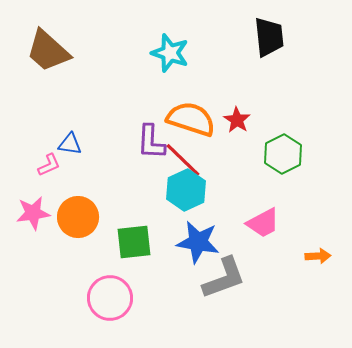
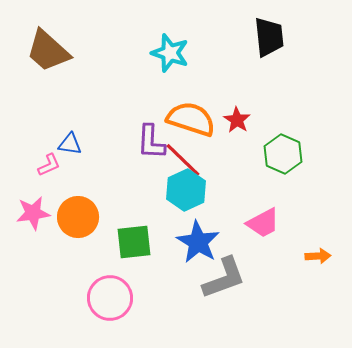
green hexagon: rotated 9 degrees counterclockwise
blue star: rotated 21 degrees clockwise
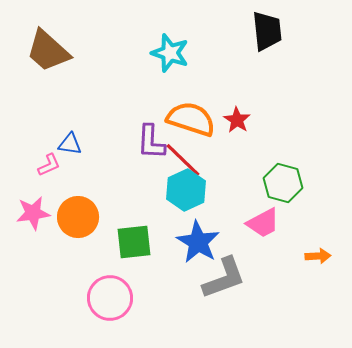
black trapezoid: moved 2 px left, 6 px up
green hexagon: moved 29 px down; rotated 9 degrees counterclockwise
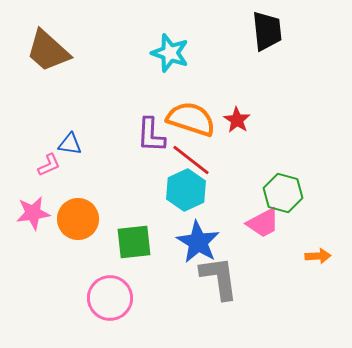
purple L-shape: moved 7 px up
red line: moved 8 px right; rotated 6 degrees counterclockwise
green hexagon: moved 10 px down
orange circle: moved 2 px down
gray L-shape: moved 5 px left; rotated 78 degrees counterclockwise
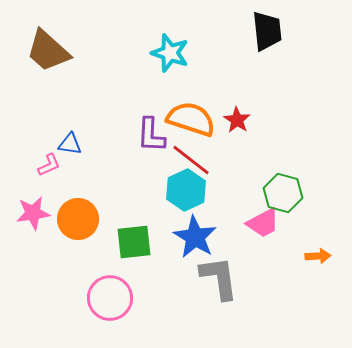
blue star: moved 3 px left, 5 px up
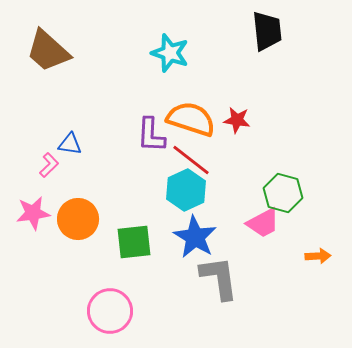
red star: rotated 24 degrees counterclockwise
pink L-shape: rotated 20 degrees counterclockwise
pink circle: moved 13 px down
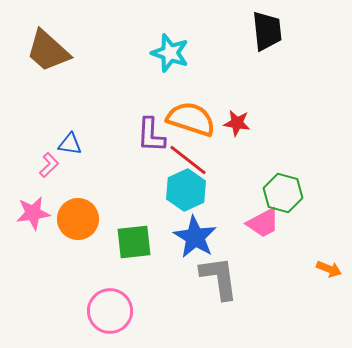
red star: moved 3 px down
red line: moved 3 px left
orange arrow: moved 11 px right, 13 px down; rotated 25 degrees clockwise
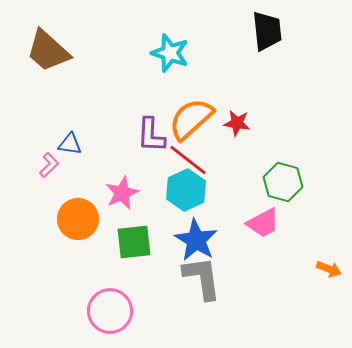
orange semicircle: rotated 60 degrees counterclockwise
green hexagon: moved 11 px up
pink star: moved 89 px right, 20 px up; rotated 16 degrees counterclockwise
blue star: moved 1 px right, 3 px down
gray L-shape: moved 17 px left
